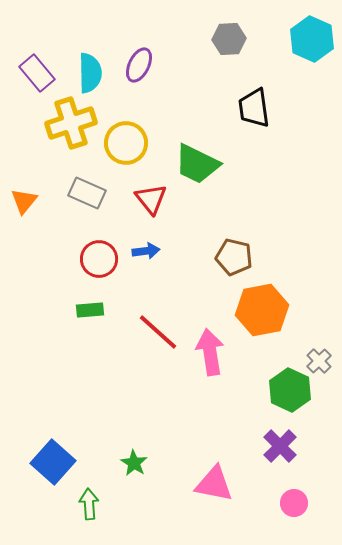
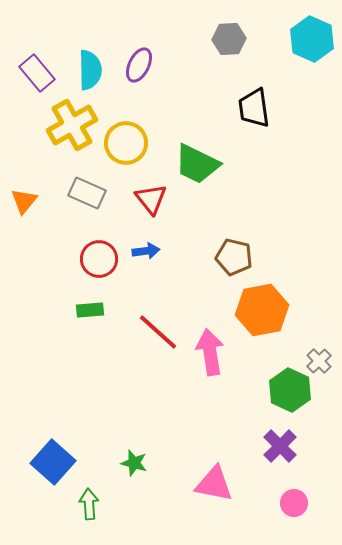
cyan semicircle: moved 3 px up
yellow cross: moved 1 px right, 2 px down; rotated 12 degrees counterclockwise
green star: rotated 16 degrees counterclockwise
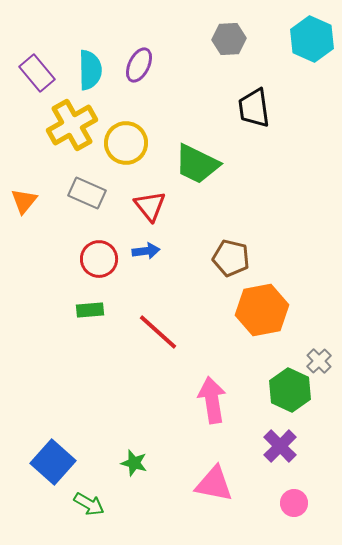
red triangle: moved 1 px left, 7 px down
brown pentagon: moved 3 px left, 1 px down
pink arrow: moved 2 px right, 48 px down
green arrow: rotated 124 degrees clockwise
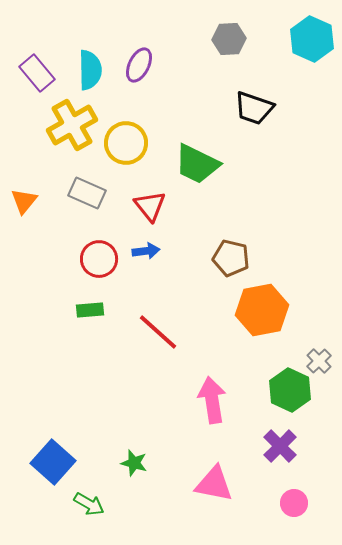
black trapezoid: rotated 63 degrees counterclockwise
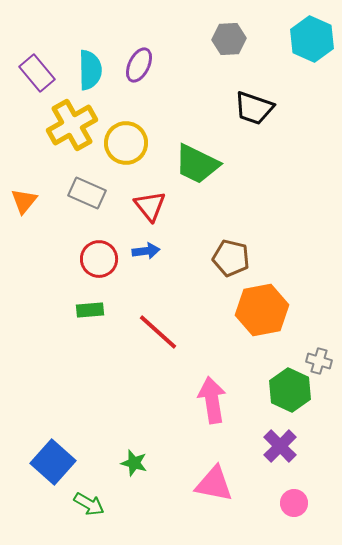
gray cross: rotated 30 degrees counterclockwise
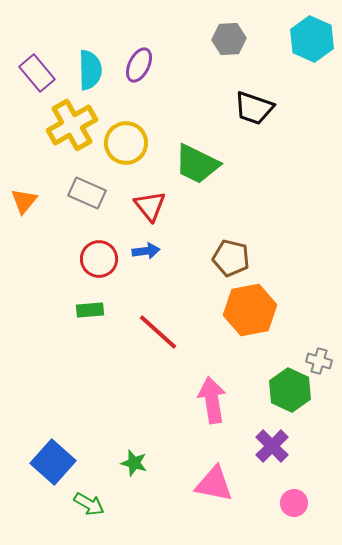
orange hexagon: moved 12 px left
purple cross: moved 8 px left
